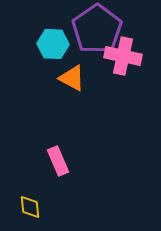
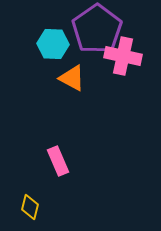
yellow diamond: rotated 20 degrees clockwise
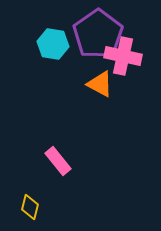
purple pentagon: moved 1 px right, 5 px down
cyan hexagon: rotated 8 degrees clockwise
orange triangle: moved 28 px right, 6 px down
pink rectangle: rotated 16 degrees counterclockwise
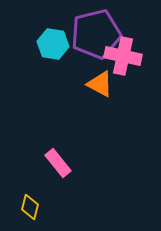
purple pentagon: moved 2 px left; rotated 21 degrees clockwise
pink rectangle: moved 2 px down
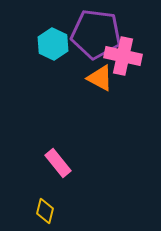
purple pentagon: rotated 21 degrees clockwise
cyan hexagon: rotated 16 degrees clockwise
orange triangle: moved 6 px up
yellow diamond: moved 15 px right, 4 px down
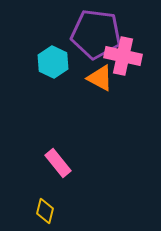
cyan hexagon: moved 18 px down
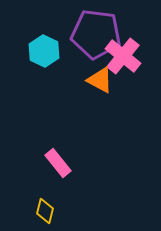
pink cross: rotated 27 degrees clockwise
cyan hexagon: moved 9 px left, 11 px up
orange triangle: moved 2 px down
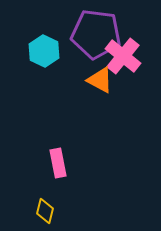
pink rectangle: rotated 28 degrees clockwise
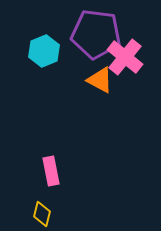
cyan hexagon: rotated 12 degrees clockwise
pink cross: moved 2 px right, 1 px down
pink rectangle: moved 7 px left, 8 px down
yellow diamond: moved 3 px left, 3 px down
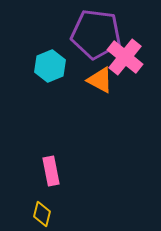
cyan hexagon: moved 6 px right, 15 px down
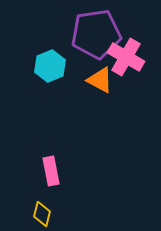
purple pentagon: rotated 15 degrees counterclockwise
pink cross: moved 1 px right; rotated 9 degrees counterclockwise
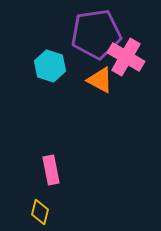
cyan hexagon: rotated 20 degrees counterclockwise
pink rectangle: moved 1 px up
yellow diamond: moved 2 px left, 2 px up
